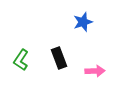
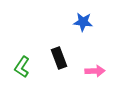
blue star: rotated 24 degrees clockwise
green L-shape: moved 1 px right, 7 px down
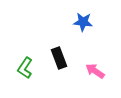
green L-shape: moved 3 px right, 1 px down
pink arrow: rotated 144 degrees counterclockwise
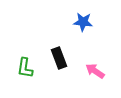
green L-shape: rotated 25 degrees counterclockwise
